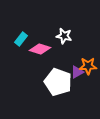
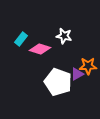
purple triangle: moved 2 px down
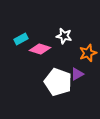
cyan rectangle: rotated 24 degrees clockwise
orange star: moved 13 px up; rotated 18 degrees counterclockwise
